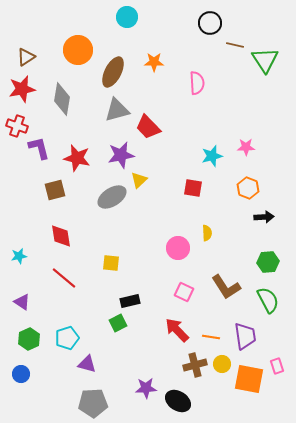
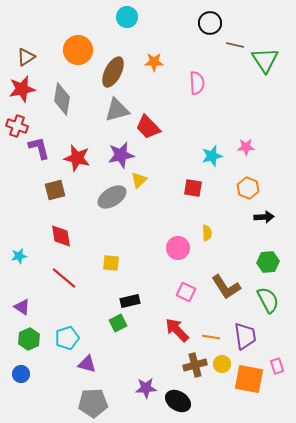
pink square at (184, 292): moved 2 px right
purple triangle at (22, 302): moved 5 px down
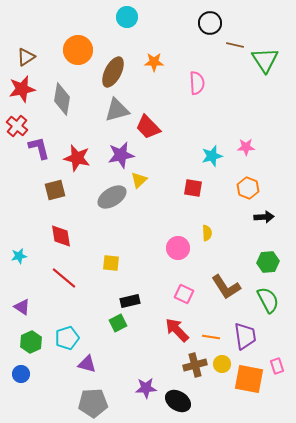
red cross at (17, 126): rotated 20 degrees clockwise
pink square at (186, 292): moved 2 px left, 2 px down
green hexagon at (29, 339): moved 2 px right, 3 px down
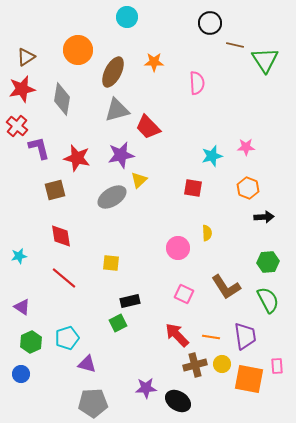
red arrow at (177, 330): moved 5 px down
pink rectangle at (277, 366): rotated 14 degrees clockwise
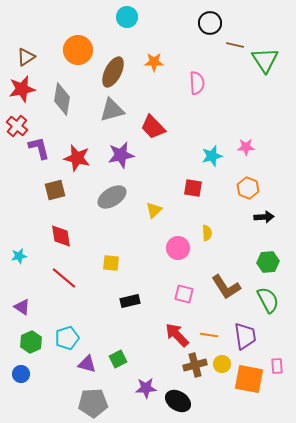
gray triangle at (117, 110): moved 5 px left
red trapezoid at (148, 127): moved 5 px right
yellow triangle at (139, 180): moved 15 px right, 30 px down
pink square at (184, 294): rotated 12 degrees counterclockwise
green square at (118, 323): moved 36 px down
orange line at (211, 337): moved 2 px left, 2 px up
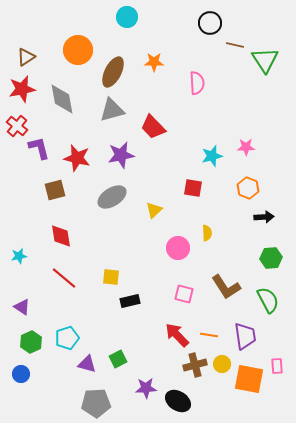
gray diamond at (62, 99): rotated 20 degrees counterclockwise
green hexagon at (268, 262): moved 3 px right, 4 px up
yellow square at (111, 263): moved 14 px down
gray pentagon at (93, 403): moved 3 px right
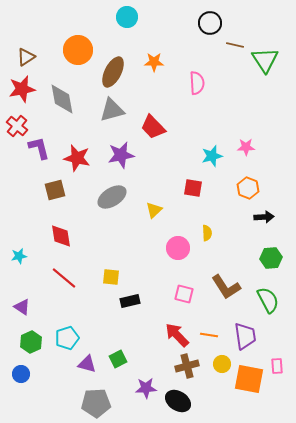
brown cross at (195, 365): moved 8 px left, 1 px down
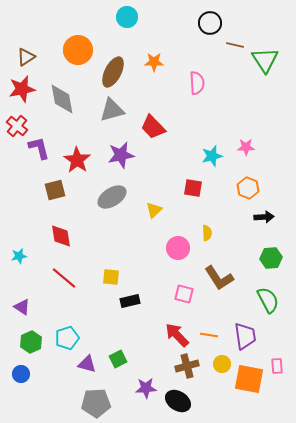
red star at (77, 158): moved 2 px down; rotated 20 degrees clockwise
brown L-shape at (226, 287): moved 7 px left, 9 px up
